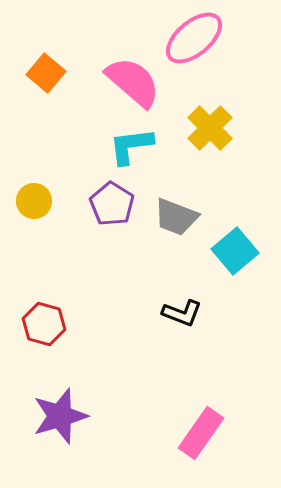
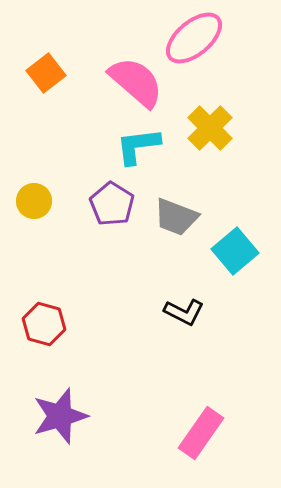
orange square: rotated 12 degrees clockwise
pink semicircle: moved 3 px right
cyan L-shape: moved 7 px right
black L-shape: moved 2 px right, 1 px up; rotated 6 degrees clockwise
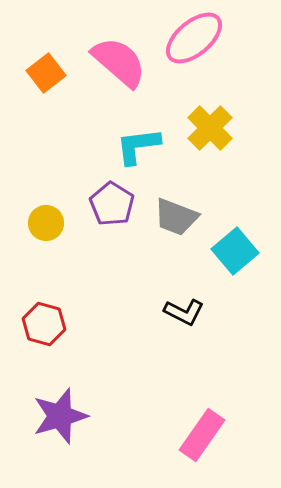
pink semicircle: moved 17 px left, 20 px up
yellow circle: moved 12 px right, 22 px down
pink rectangle: moved 1 px right, 2 px down
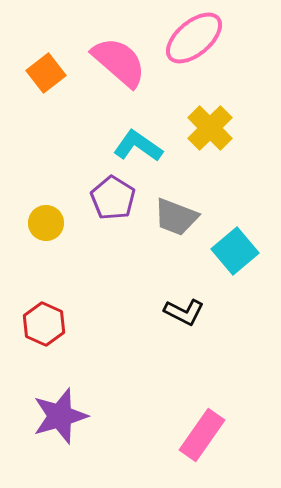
cyan L-shape: rotated 42 degrees clockwise
purple pentagon: moved 1 px right, 6 px up
red hexagon: rotated 9 degrees clockwise
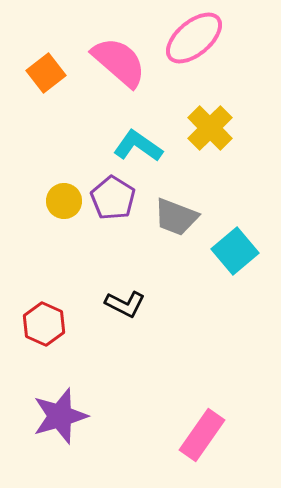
yellow circle: moved 18 px right, 22 px up
black L-shape: moved 59 px left, 8 px up
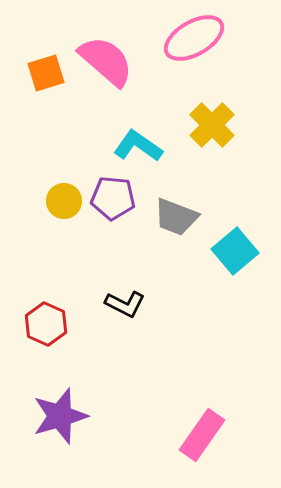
pink ellipse: rotated 10 degrees clockwise
pink semicircle: moved 13 px left, 1 px up
orange square: rotated 21 degrees clockwise
yellow cross: moved 2 px right, 3 px up
purple pentagon: rotated 27 degrees counterclockwise
red hexagon: moved 2 px right
